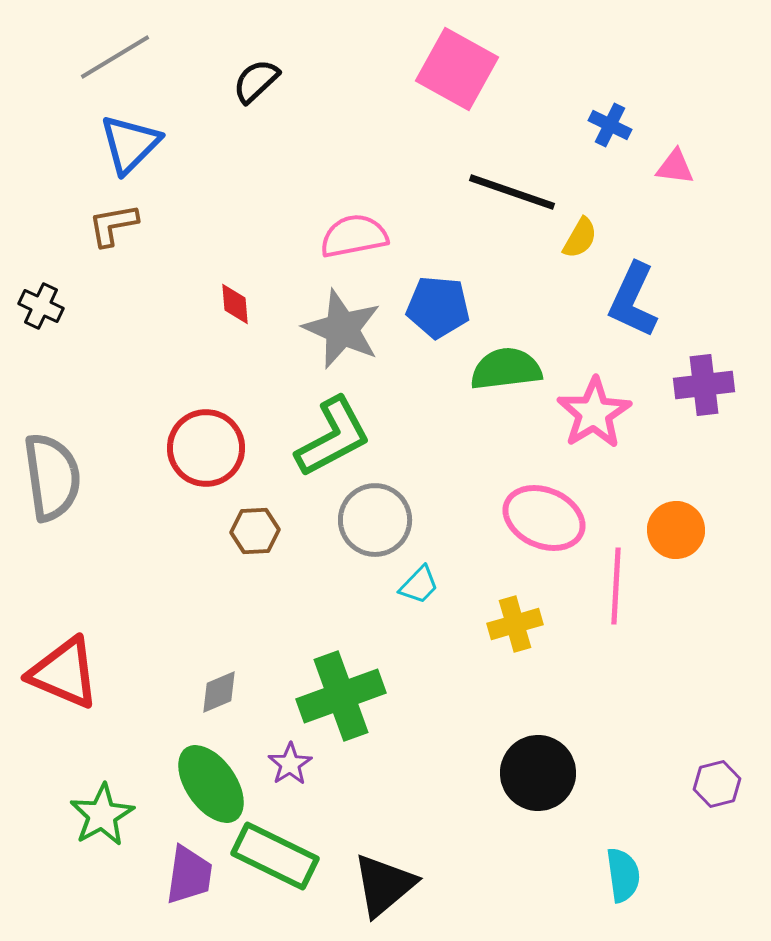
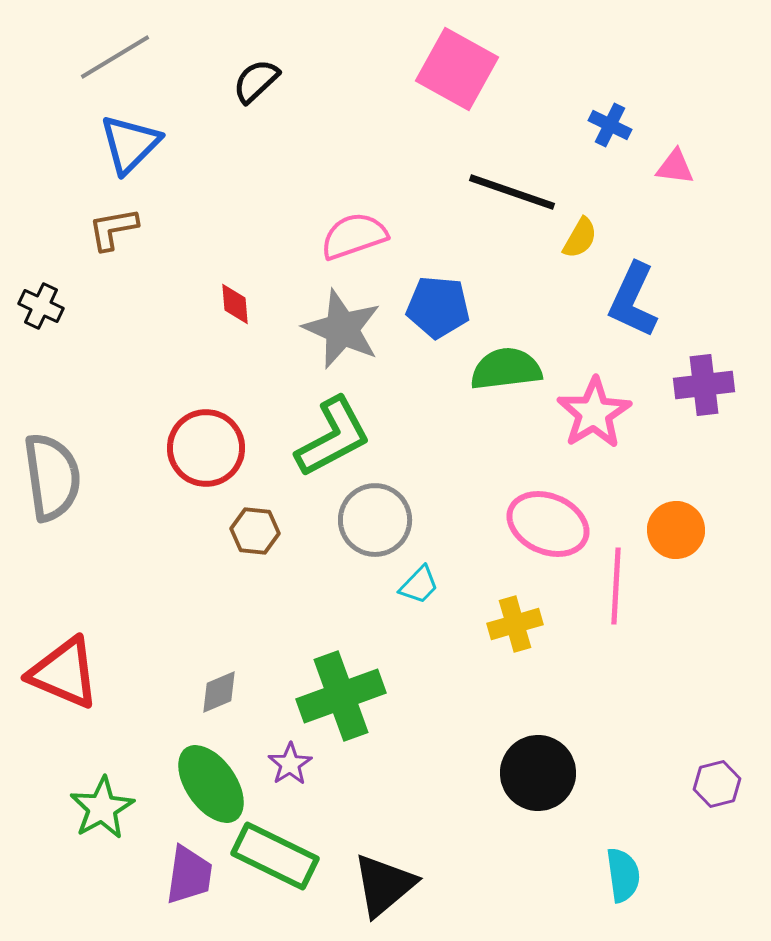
brown L-shape: moved 4 px down
pink semicircle: rotated 8 degrees counterclockwise
pink ellipse: moved 4 px right, 6 px down
brown hexagon: rotated 9 degrees clockwise
green star: moved 7 px up
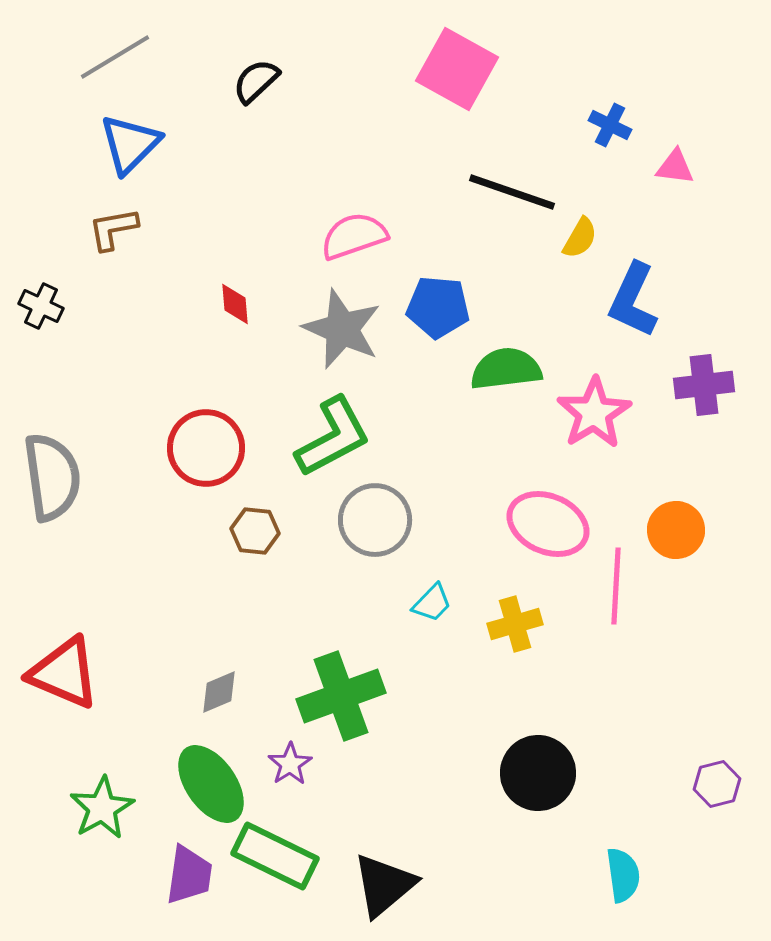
cyan trapezoid: moved 13 px right, 18 px down
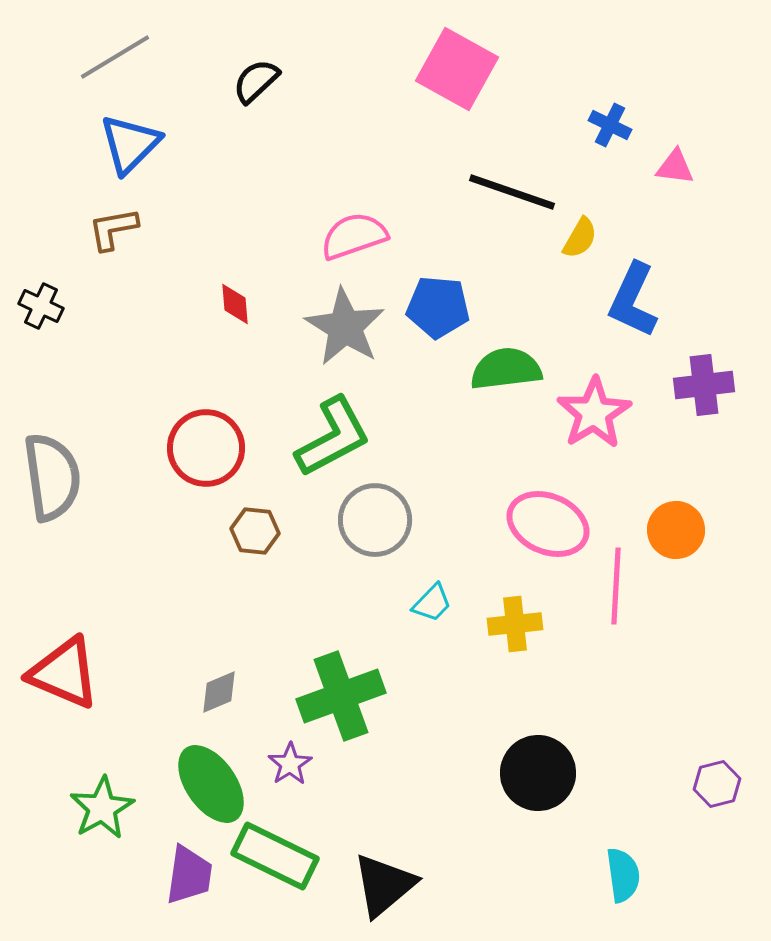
gray star: moved 3 px right, 2 px up; rotated 8 degrees clockwise
yellow cross: rotated 10 degrees clockwise
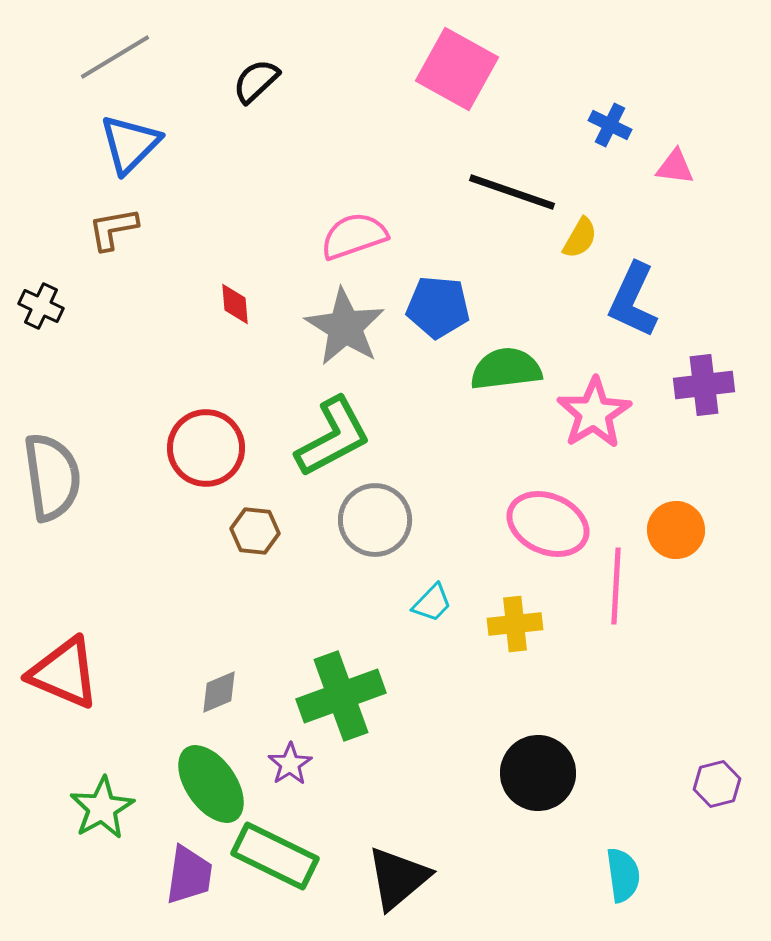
black triangle: moved 14 px right, 7 px up
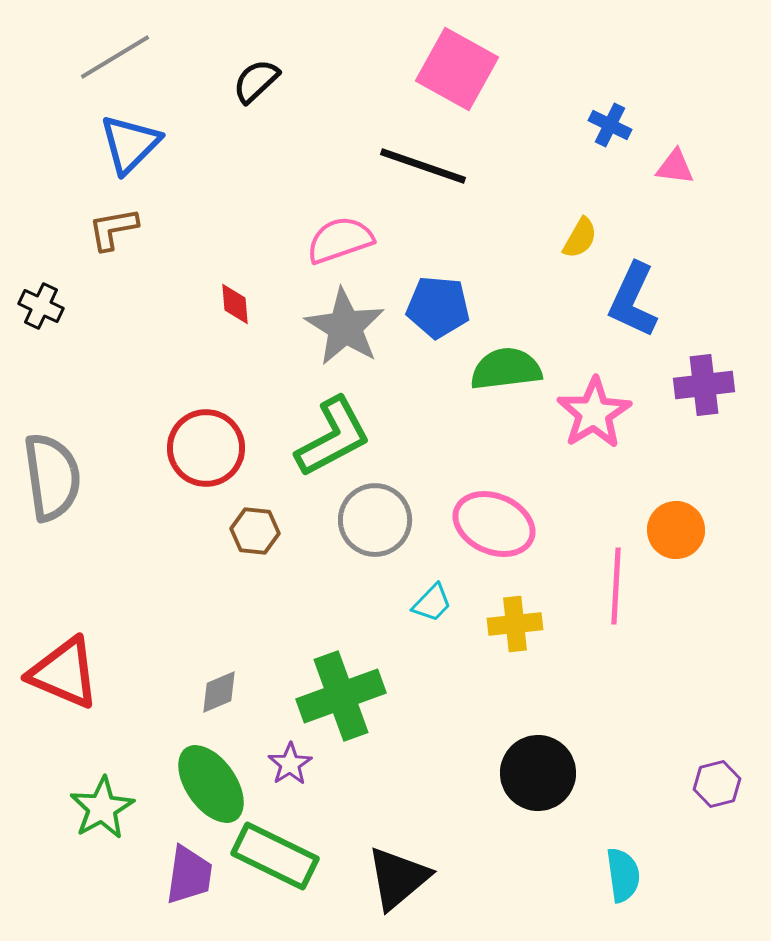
black line: moved 89 px left, 26 px up
pink semicircle: moved 14 px left, 4 px down
pink ellipse: moved 54 px left
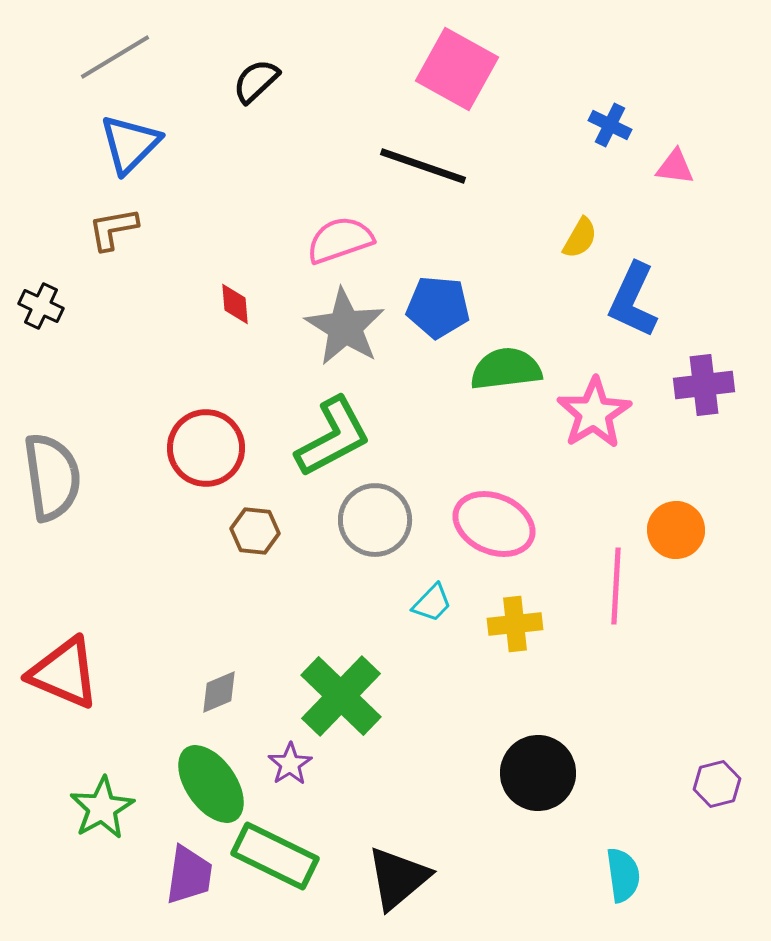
green cross: rotated 26 degrees counterclockwise
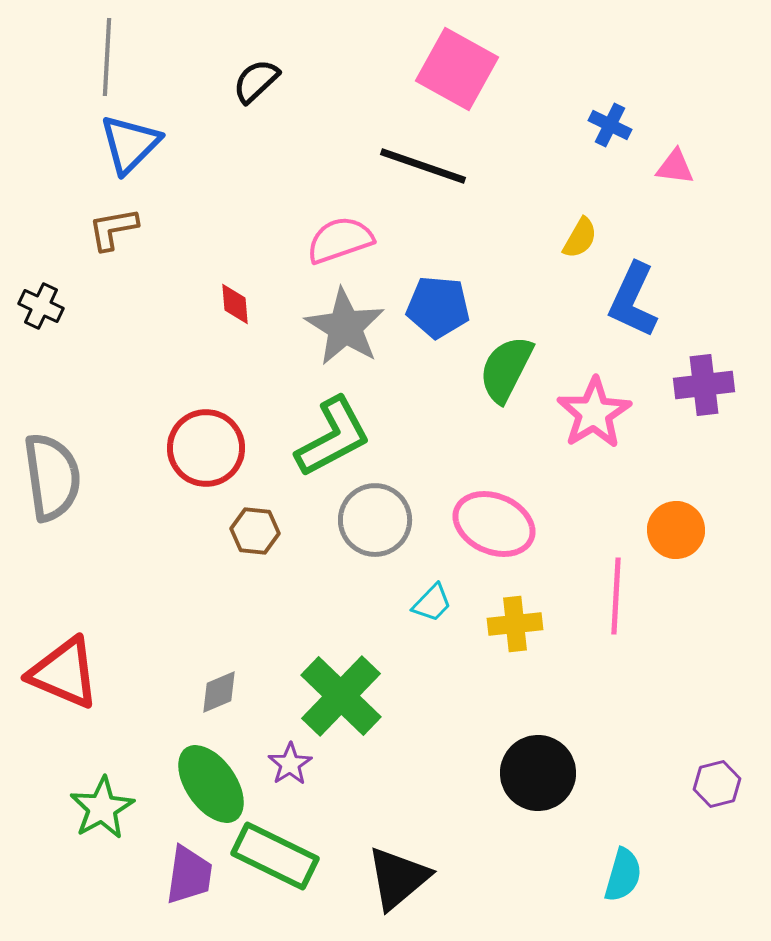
gray line: moved 8 px left; rotated 56 degrees counterclockwise
green semicircle: rotated 56 degrees counterclockwise
pink line: moved 10 px down
cyan semicircle: rotated 24 degrees clockwise
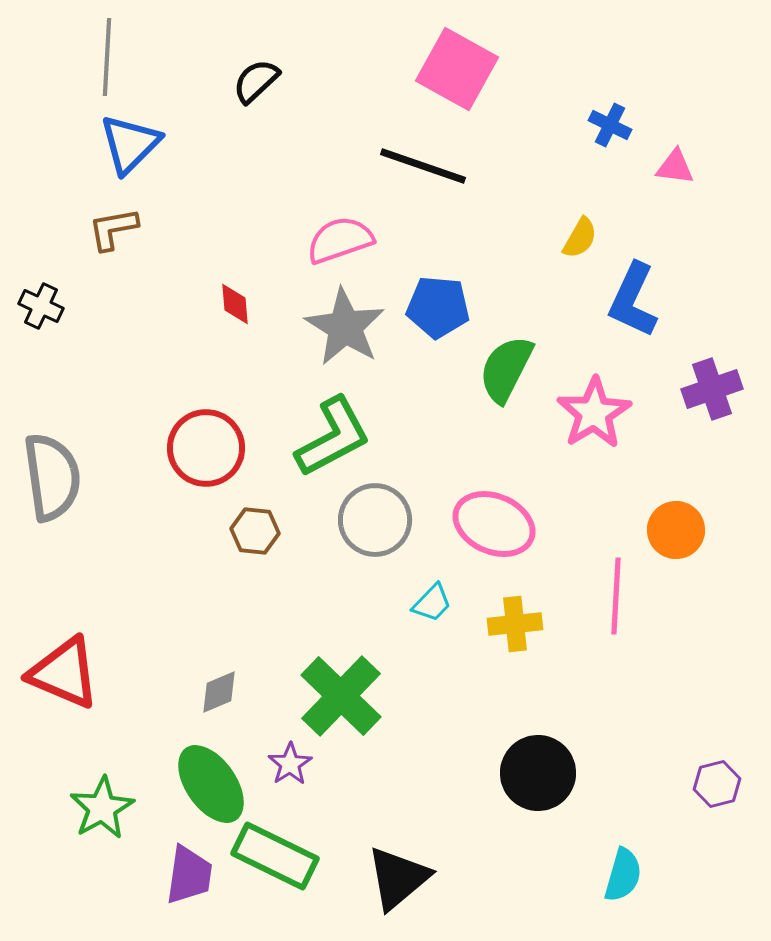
purple cross: moved 8 px right, 4 px down; rotated 12 degrees counterclockwise
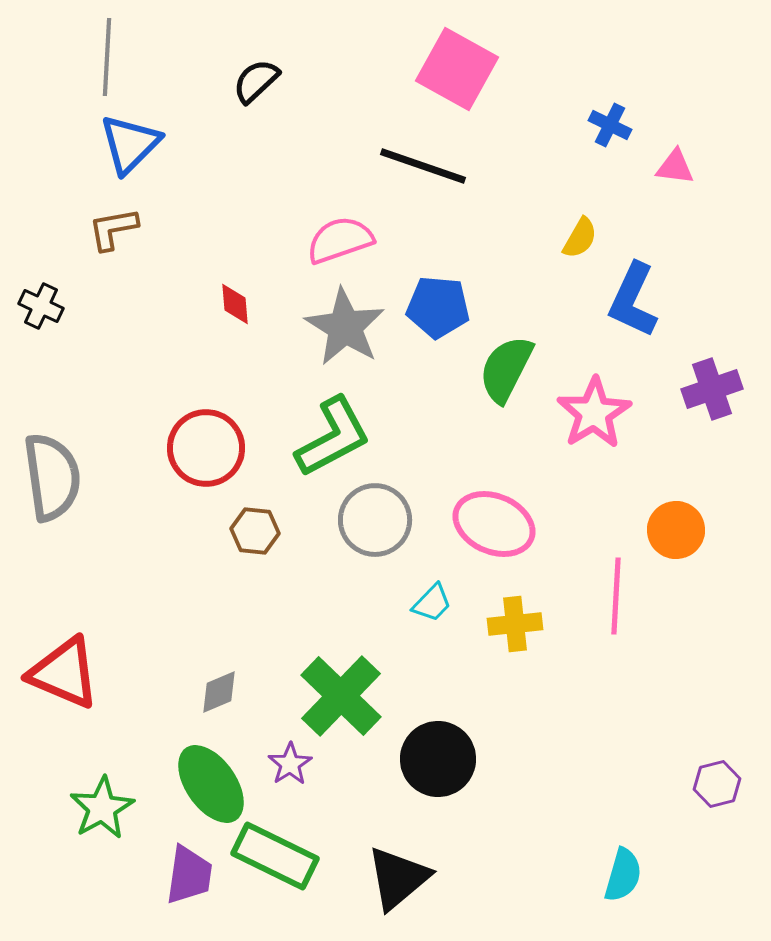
black circle: moved 100 px left, 14 px up
